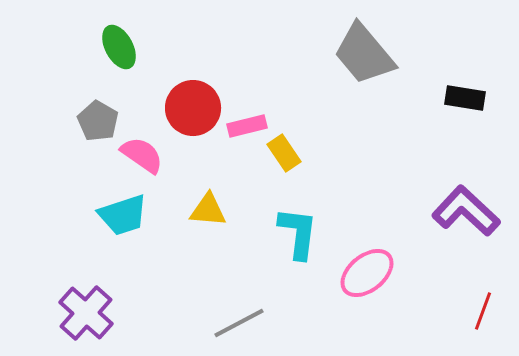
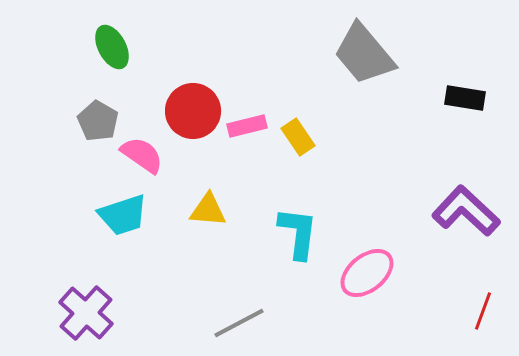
green ellipse: moved 7 px left
red circle: moved 3 px down
yellow rectangle: moved 14 px right, 16 px up
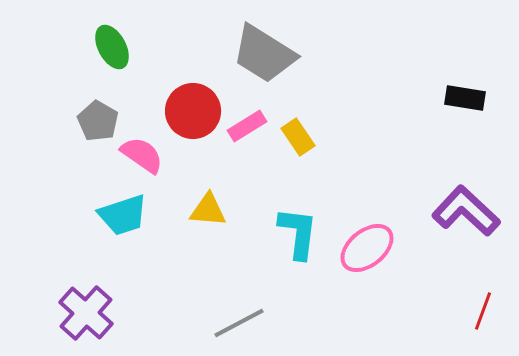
gray trapezoid: moved 100 px left; rotated 18 degrees counterclockwise
pink rectangle: rotated 18 degrees counterclockwise
pink ellipse: moved 25 px up
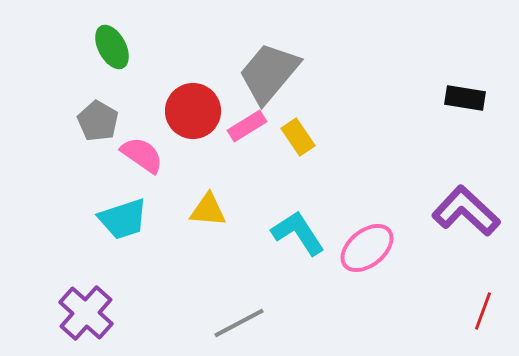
gray trapezoid: moved 5 px right, 19 px down; rotated 98 degrees clockwise
cyan trapezoid: moved 4 px down
cyan L-shape: rotated 40 degrees counterclockwise
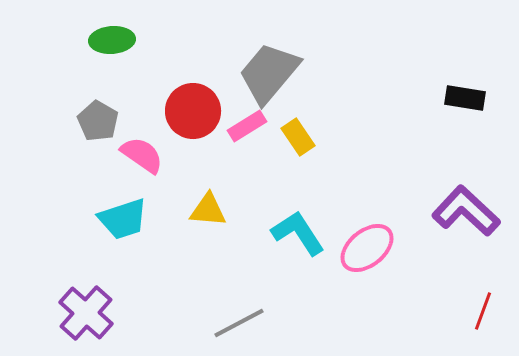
green ellipse: moved 7 px up; rotated 66 degrees counterclockwise
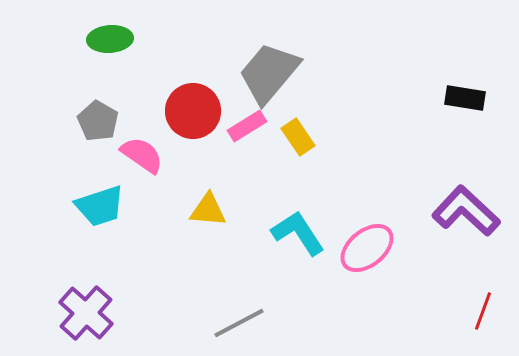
green ellipse: moved 2 px left, 1 px up
cyan trapezoid: moved 23 px left, 13 px up
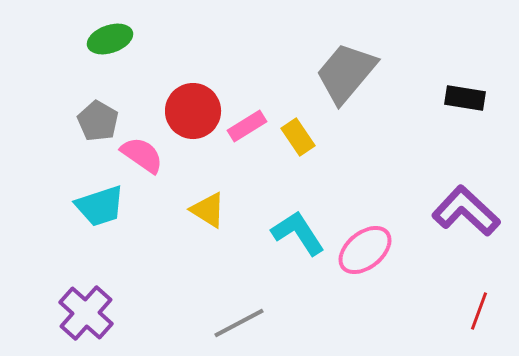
green ellipse: rotated 15 degrees counterclockwise
gray trapezoid: moved 77 px right
yellow triangle: rotated 27 degrees clockwise
pink ellipse: moved 2 px left, 2 px down
red line: moved 4 px left
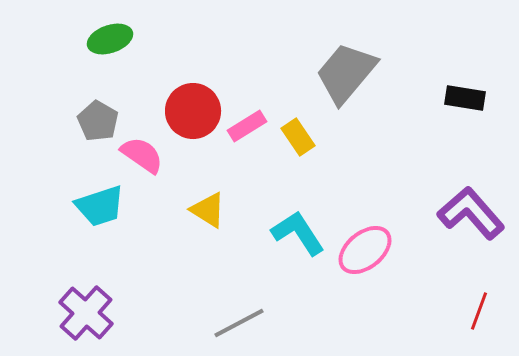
purple L-shape: moved 5 px right, 2 px down; rotated 6 degrees clockwise
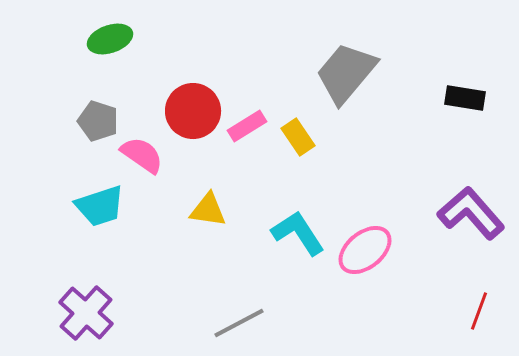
gray pentagon: rotated 12 degrees counterclockwise
yellow triangle: rotated 24 degrees counterclockwise
